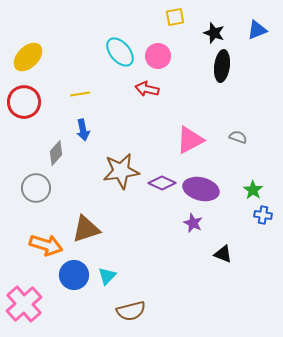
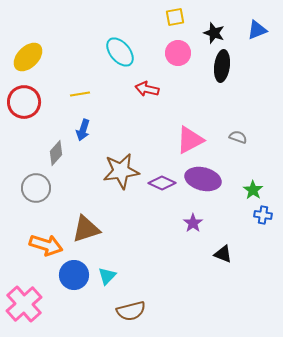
pink circle: moved 20 px right, 3 px up
blue arrow: rotated 30 degrees clockwise
purple ellipse: moved 2 px right, 10 px up
purple star: rotated 12 degrees clockwise
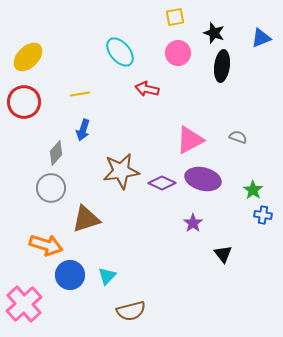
blue triangle: moved 4 px right, 8 px down
gray circle: moved 15 px right
brown triangle: moved 10 px up
black triangle: rotated 30 degrees clockwise
blue circle: moved 4 px left
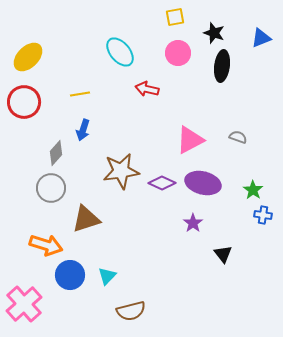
purple ellipse: moved 4 px down
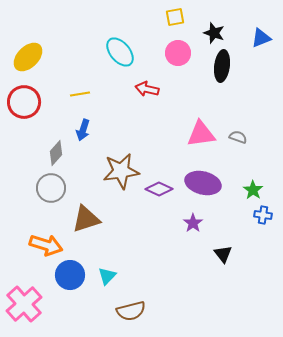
pink triangle: moved 11 px right, 6 px up; rotated 20 degrees clockwise
purple diamond: moved 3 px left, 6 px down
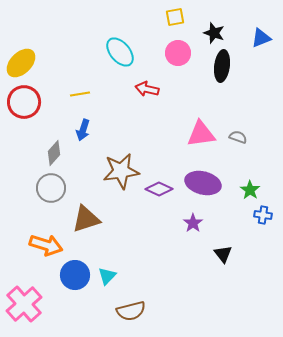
yellow ellipse: moved 7 px left, 6 px down
gray diamond: moved 2 px left
green star: moved 3 px left
blue circle: moved 5 px right
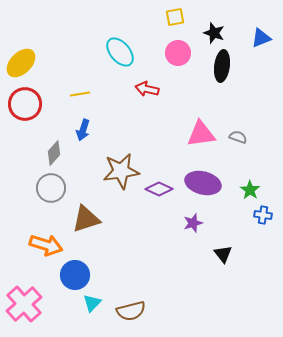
red circle: moved 1 px right, 2 px down
purple star: rotated 18 degrees clockwise
cyan triangle: moved 15 px left, 27 px down
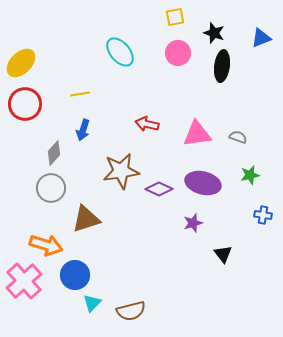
red arrow: moved 35 px down
pink triangle: moved 4 px left
green star: moved 15 px up; rotated 24 degrees clockwise
pink cross: moved 23 px up
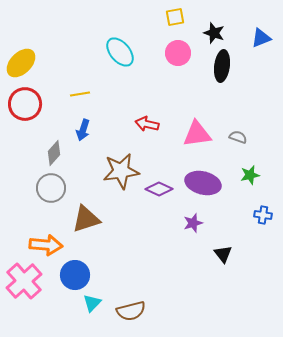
orange arrow: rotated 12 degrees counterclockwise
